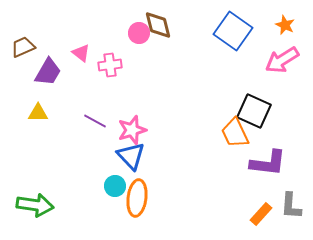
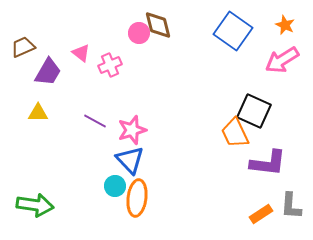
pink cross: rotated 15 degrees counterclockwise
blue triangle: moved 1 px left, 4 px down
orange rectangle: rotated 15 degrees clockwise
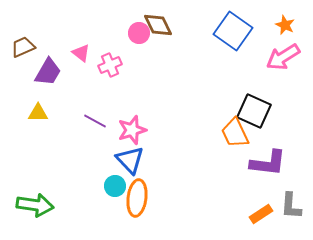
brown diamond: rotated 12 degrees counterclockwise
pink arrow: moved 1 px right, 3 px up
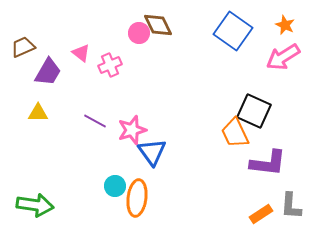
blue triangle: moved 22 px right, 8 px up; rotated 8 degrees clockwise
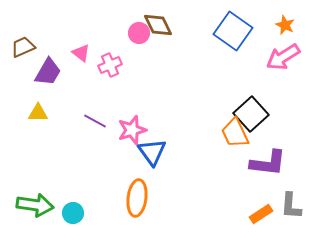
black square: moved 3 px left, 3 px down; rotated 24 degrees clockwise
cyan circle: moved 42 px left, 27 px down
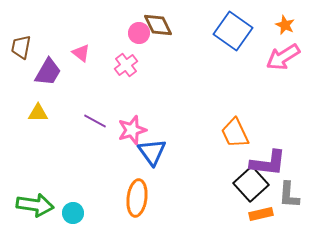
brown trapezoid: moved 2 px left; rotated 55 degrees counterclockwise
pink cross: moved 16 px right; rotated 15 degrees counterclockwise
black square: moved 70 px down
gray L-shape: moved 2 px left, 11 px up
orange rectangle: rotated 20 degrees clockwise
